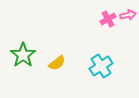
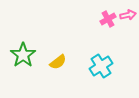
yellow semicircle: moved 1 px right, 1 px up
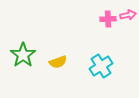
pink cross: rotated 28 degrees clockwise
yellow semicircle: rotated 18 degrees clockwise
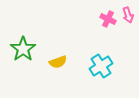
pink arrow: rotated 84 degrees clockwise
pink cross: rotated 28 degrees clockwise
green star: moved 6 px up
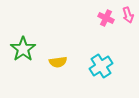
pink cross: moved 2 px left, 1 px up
yellow semicircle: rotated 12 degrees clockwise
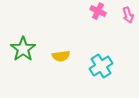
pink cross: moved 8 px left, 7 px up
yellow semicircle: moved 3 px right, 6 px up
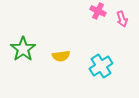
pink arrow: moved 6 px left, 4 px down
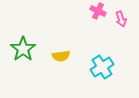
pink arrow: moved 1 px left
cyan cross: moved 1 px right, 1 px down
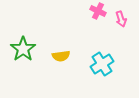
cyan cross: moved 3 px up
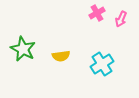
pink cross: moved 1 px left, 2 px down; rotated 35 degrees clockwise
pink arrow: rotated 42 degrees clockwise
green star: rotated 10 degrees counterclockwise
